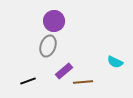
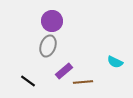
purple circle: moved 2 px left
black line: rotated 56 degrees clockwise
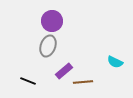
black line: rotated 14 degrees counterclockwise
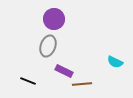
purple circle: moved 2 px right, 2 px up
purple rectangle: rotated 66 degrees clockwise
brown line: moved 1 px left, 2 px down
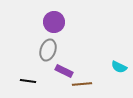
purple circle: moved 3 px down
gray ellipse: moved 4 px down
cyan semicircle: moved 4 px right, 5 px down
black line: rotated 14 degrees counterclockwise
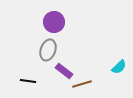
cyan semicircle: rotated 70 degrees counterclockwise
purple rectangle: rotated 12 degrees clockwise
brown line: rotated 12 degrees counterclockwise
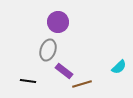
purple circle: moved 4 px right
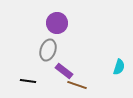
purple circle: moved 1 px left, 1 px down
cyan semicircle: rotated 28 degrees counterclockwise
brown line: moved 5 px left, 1 px down; rotated 36 degrees clockwise
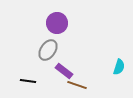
gray ellipse: rotated 15 degrees clockwise
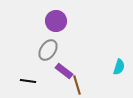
purple circle: moved 1 px left, 2 px up
brown line: rotated 54 degrees clockwise
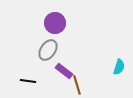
purple circle: moved 1 px left, 2 px down
